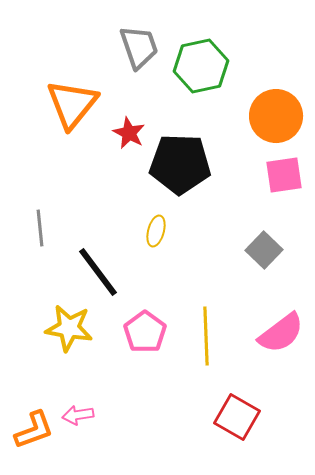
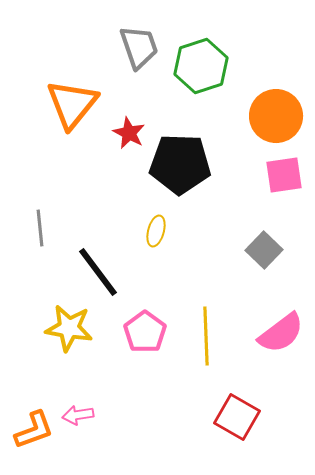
green hexagon: rotated 6 degrees counterclockwise
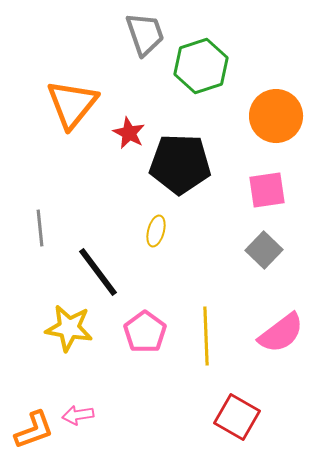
gray trapezoid: moved 6 px right, 13 px up
pink square: moved 17 px left, 15 px down
